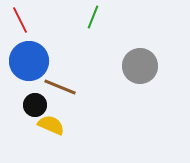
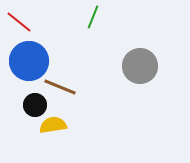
red line: moved 1 px left, 2 px down; rotated 24 degrees counterclockwise
yellow semicircle: moved 2 px right; rotated 32 degrees counterclockwise
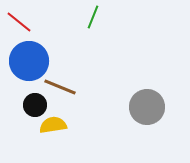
gray circle: moved 7 px right, 41 px down
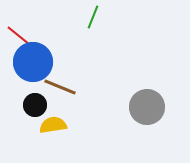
red line: moved 14 px down
blue circle: moved 4 px right, 1 px down
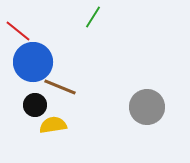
green line: rotated 10 degrees clockwise
red line: moved 1 px left, 5 px up
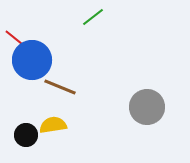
green line: rotated 20 degrees clockwise
red line: moved 1 px left, 9 px down
blue circle: moved 1 px left, 2 px up
black circle: moved 9 px left, 30 px down
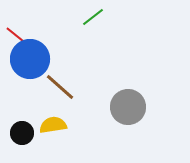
red line: moved 1 px right, 3 px up
blue circle: moved 2 px left, 1 px up
brown line: rotated 20 degrees clockwise
gray circle: moved 19 px left
black circle: moved 4 px left, 2 px up
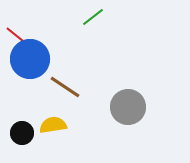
brown line: moved 5 px right; rotated 8 degrees counterclockwise
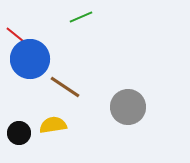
green line: moved 12 px left; rotated 15 degrees clockwise
black circle: moved 3 px left
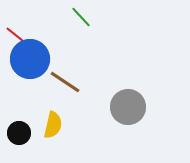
green line: rotated 70 degrees clockwise
brown line: moved 5 px up
yellow semicircle: rotated 112 degrees clockwise
